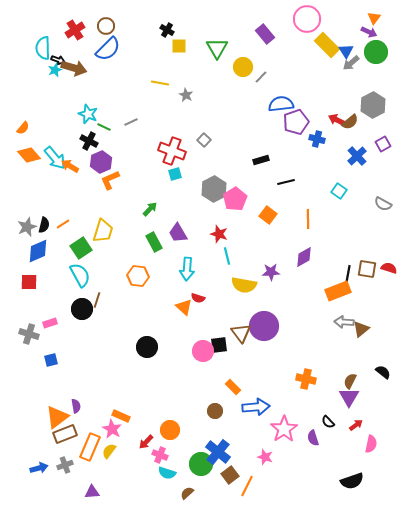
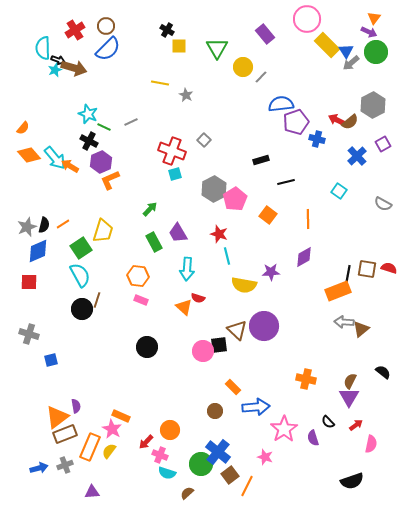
pink rectangle at (50, 323): moved 91 px right, 23 px up; rotated 40 degrees clockwise
brown triangle at (241, 333): moved 4 px left, 3 px up; rotated 10 degrees counterclockwise
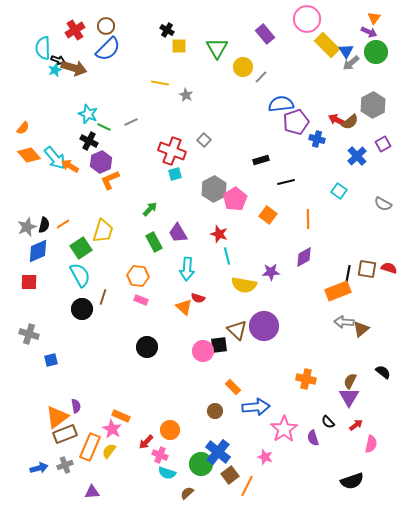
brown line at (97, 300): moved 6 px right, 3 px up
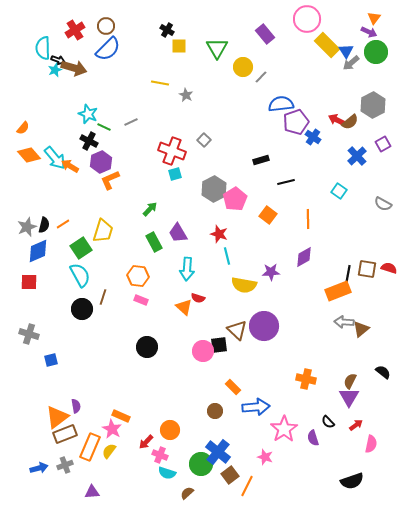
blue cross at (317, 139): moved 4 px left, 2 px up; rotated 21 degrees clockwise
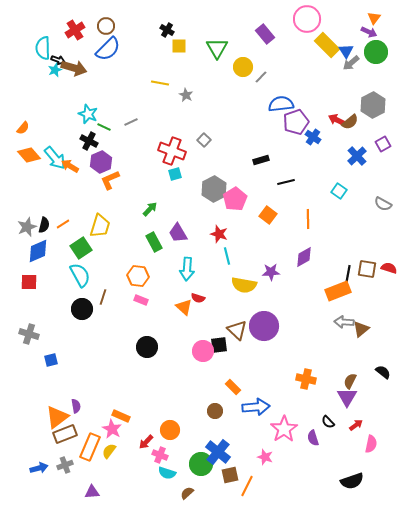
yellow trapezoid at (103, 231): moved 3 px left, 5 px up
purple triangle at (349, 397): moved 2 px left
brown square at (230, 475): rotated 24 degrees clockwise
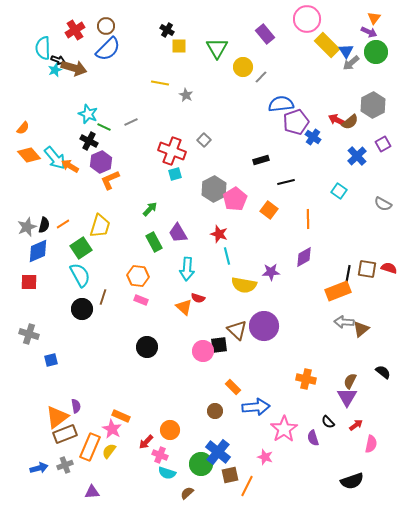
orange square at (268, 215): moved 1 px right, 5 px up
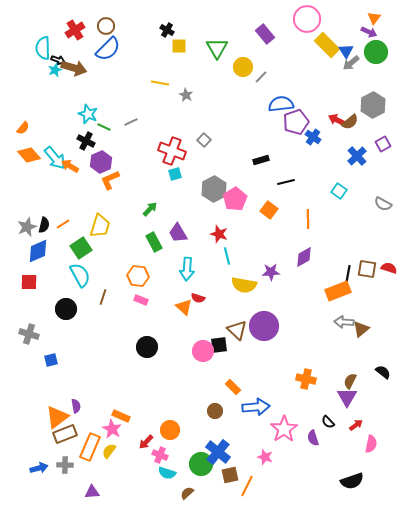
black cross at (89, 141): moved 3 px left
black circle at (82, 309): moved 16 px left
gray cross at (65, 465): rotated 21 degrees clockwise
